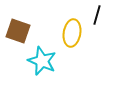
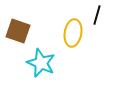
yellow ellipse: moved 1 px right
cyan star: moved 1 px left, 2 px down
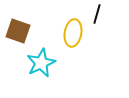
black line: moved 1 px up
cyan star: rotated 24 degrees clockwise
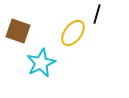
yellow ellipse: rotated 28 degrees clockwise
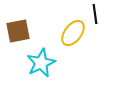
black line: moved 2 px left; rotated 24 degrees counterclockwise
brown square: rotated 30 degrees counterclockwise
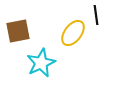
black line: moved 1 px right, 1 px down
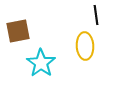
yellow ellipse: moved 12 px right, 13 px down; rotated 40 degrees counterclockwise
cyan star: rotated 12 degrees counterclockwise
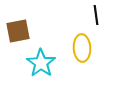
yellow ellipse: moved 3 px left, 2 px down
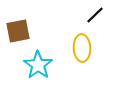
black line: moved 1 px left; rotated 54 degrees clockwise
cyan star: moved 3 px left, 2 px down
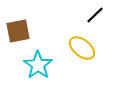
yellow ellipse: rotated 48 degrees counterclockwise
